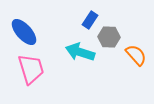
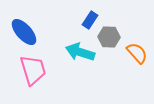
orange semicircle: moved 1 px right, 2 px up
pink trapezoid: moved 2 px right, 1 px down
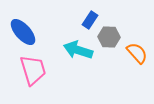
blue ellipse: moved 1 px left
cyan arrow: moved 2 px left, 2 px up
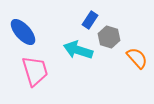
gray hexagon: rotated 15 degrees clockwise
orange semicircle: moved 5 px down
pink trapezoid: moved 2 px right, 1 px down
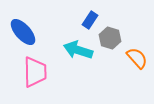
gray hexagon: moved 1 px right, 1 px down
pink trapezoid: moved 1 px down; rotated 16 degrees clockwise
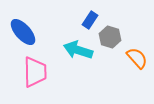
gray hexagon: moved 1 px up
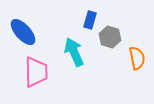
blue rectangle: rotated 18 degrees counterclockwise
cyan arrow: moved 4 px left, 2 px down; rotated 48 degrees clockwise
orange semicircle: rotated 30 degrees clockwise
pink trapezoid: moved 1 px right
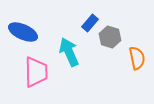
blue rectangle: moved 3 px down; rotated 24 degrees clockwise
blue ellipse: rotated 24 degrees counterclockwise
cyan arrow: moved 5 px left
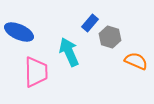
blue ellipse: moved 4 px left
orange semicircle: moved 1 px left, 3 px down; rotated 55 degrees counterclockwise
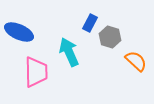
blue rectangle: rotated 12 degrees counterclockwise
orange semicircle: rotated 20 degrees clockwise
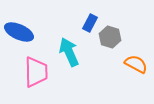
orange semicircle: moved 3 px down; rotated 15 degrees counterclockwise
